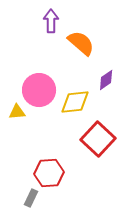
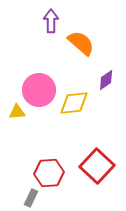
yellow diamond: moved 1 px left, 1 px down
red square: moved 1 px left, 27 px down
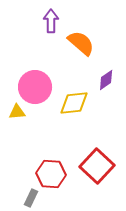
pink circle: moved 4 px left, 3 px up
red hexagon: moved 2 px right, 1 px down; rotated 8 degrees clockwise
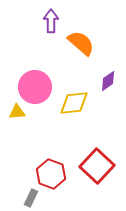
purple diamond: moved 2 px right, 1 px down
red hexagon: rotated 16 degrees clockwise
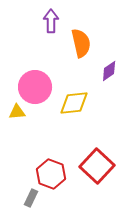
orange semicircle: rotated 36 degrees clockwise
purple diamond: moved 1 px right, 10 px up
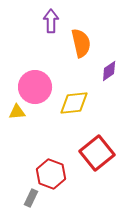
red square: moved 13 px up; rotated 8 degrees clockwise
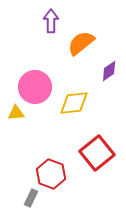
orange semicircle: rotated 116 degrees counterclockwise
yellow triangle: moved 1 px left, 1 px down
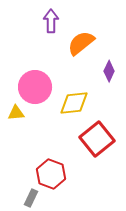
purple diamond: rotated 30 degrees counterclockwise
red square: moved 14 px up
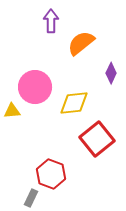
purple diamond: moved 2 px right, 2 px down
yellow triangle: moved 4 px left, 2 px up
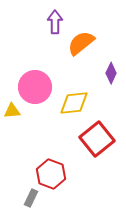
purple arrow: moved 4 px right, 1 px down
